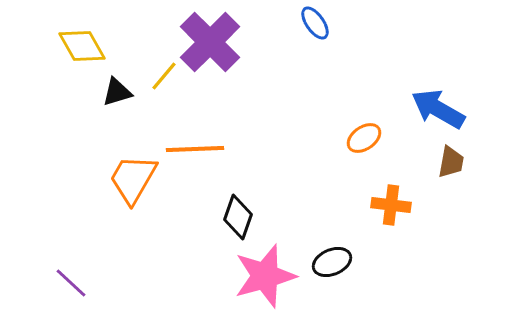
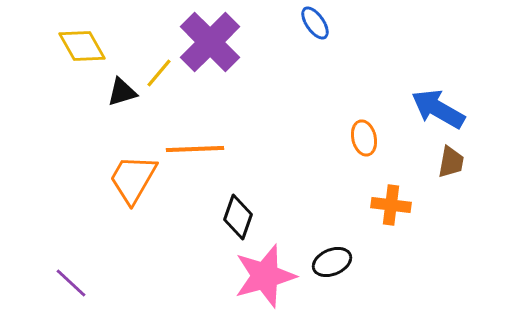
yellow line: moved 5 px left, 3 px up
black triangle: moved 5 px right
orange ellipse: rotated 68 degrees counterclockwise
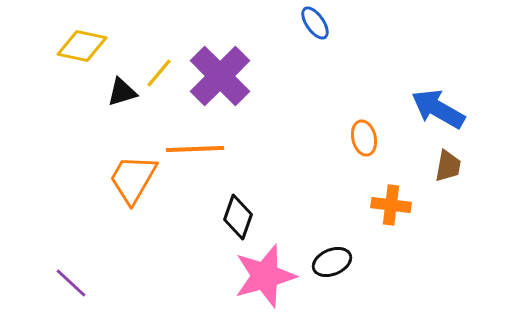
purple cross: moved 10 px right, 34 px down
yellow diamond: rotated 48 degrees counterclockwise
brown trapezoid: moved 3 px left, 4 px down
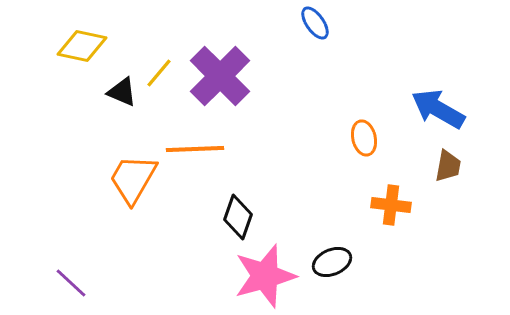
black triangle: rotated 40 degrees clockwise
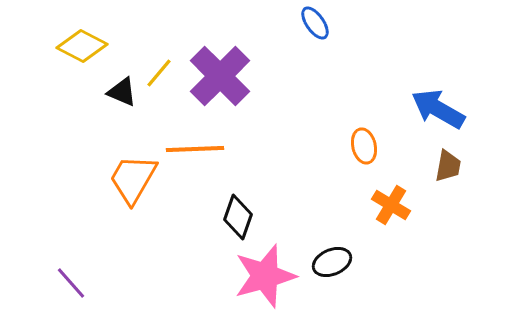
yellow diamond: rotated 15 degrees clockwise
orange ellipse: moved 8 px down
orange cross: rotated 24 degrees clockwise
purple line: rotated 6 degrees clockwise
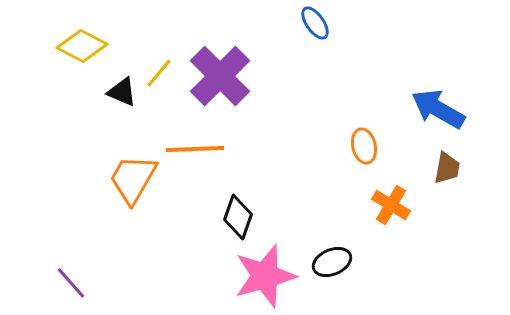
brown trapezoid: moved 1 px left, 2 px down
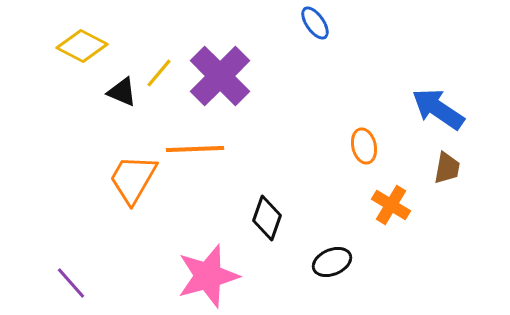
blue arrow: rotated 4 degrees clockwise
black diamond: moved 29 px right, 1 px down
pink star: moved 57 px left
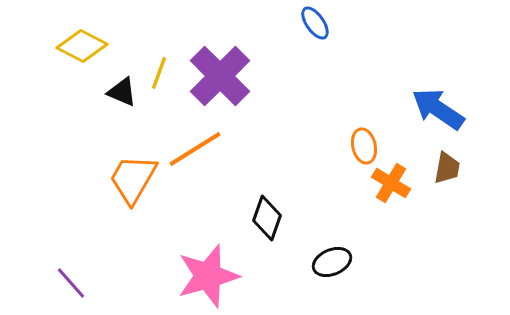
yellow line: rotated 20 degrees counterclockwise
orange line: rotated 30 degrees counterclockwise
orange cross: moved 22 px up
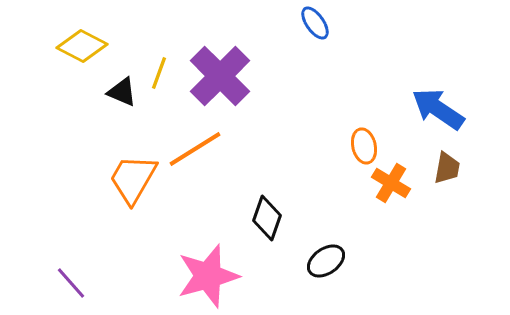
black ellipse: moved 6 px left, 1 px up; rotated 12 degrees counterclockwise
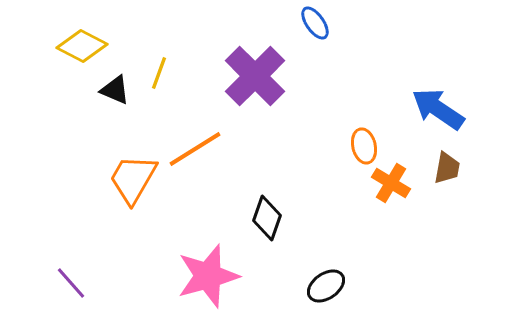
purple cross: moved 35 px right
black triangle: moved 7 px left, 2 px up
black ellipse: moved 25 px down
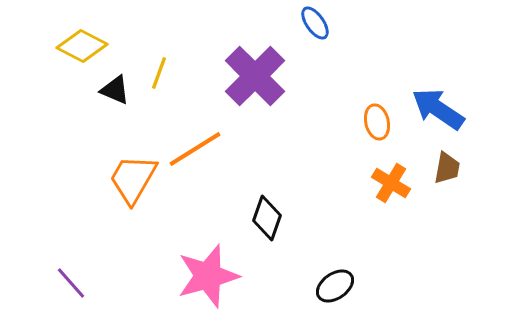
orange ellipse: moved 13 px right, 24 px up
black ellipse: moved 9 px right
